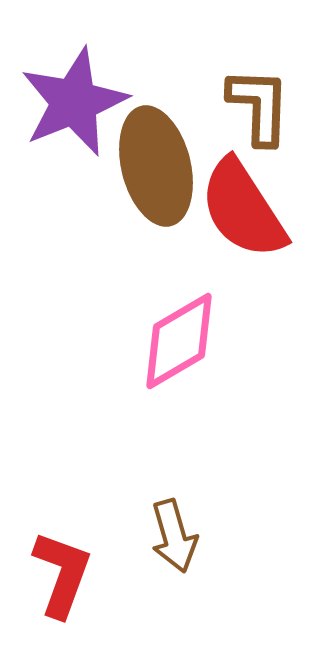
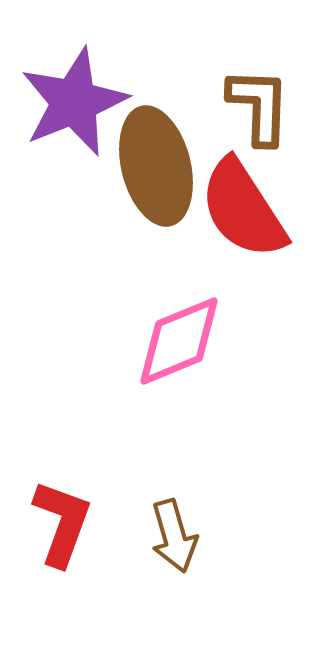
pink diamond: rotated 8 degrees clockwise
red L-shape: moved 51 px up
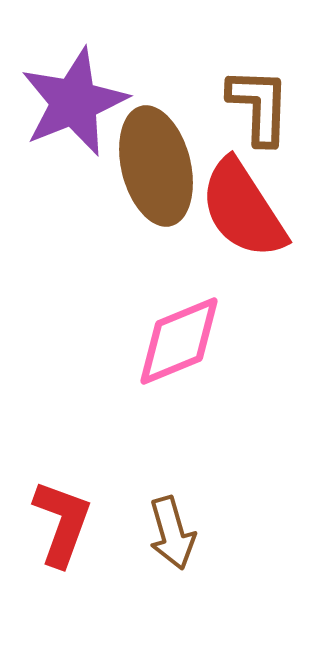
brown arrow: moved 2 px left, 3 px up
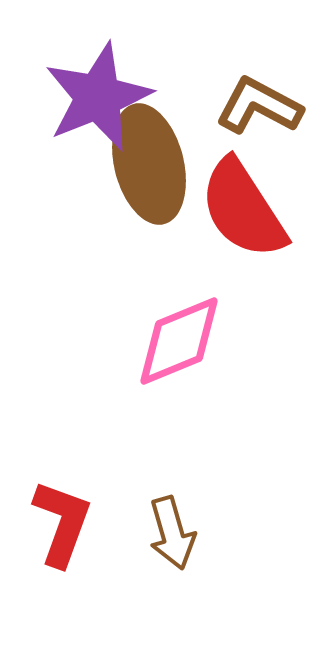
purple star: moved 24 px right, 5 px up
brown L-shape: rotated 64 degrees counterclockwise
brown ellipse: moved 7 px left, 2 px up
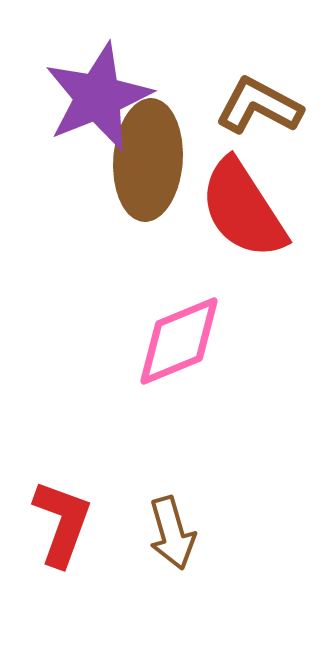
brown ellipse: moved 1 px left, 4 px up; rotated 18 degrees clockwise
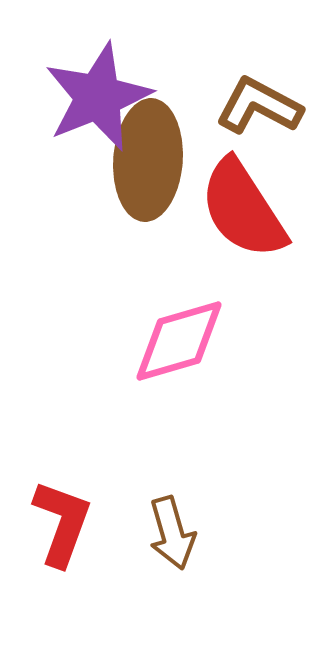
pink diamond: rotated 6 degrees clockwise
